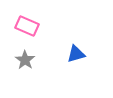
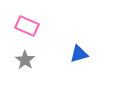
blue triangle: moved 3 px right
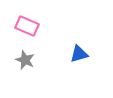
gray star: rotated 12 degrees counterclockwise
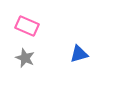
gray star: moved 2 px up
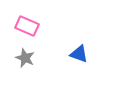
blue triangle: rotated 36 degrees clockwise
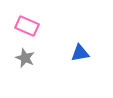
blue triangle: moved 1 px right, 1 px up; rotated 30 degrees counterclockwise
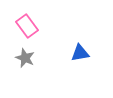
pink rectangle: rotated 30 degrees clockwise
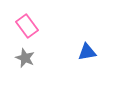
blue triangle: moved 7 px right, 1 px up
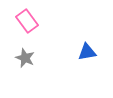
pink rectangle: moved 5 px up
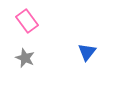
blue triangle: rotated 42 degrees counterclockwise
